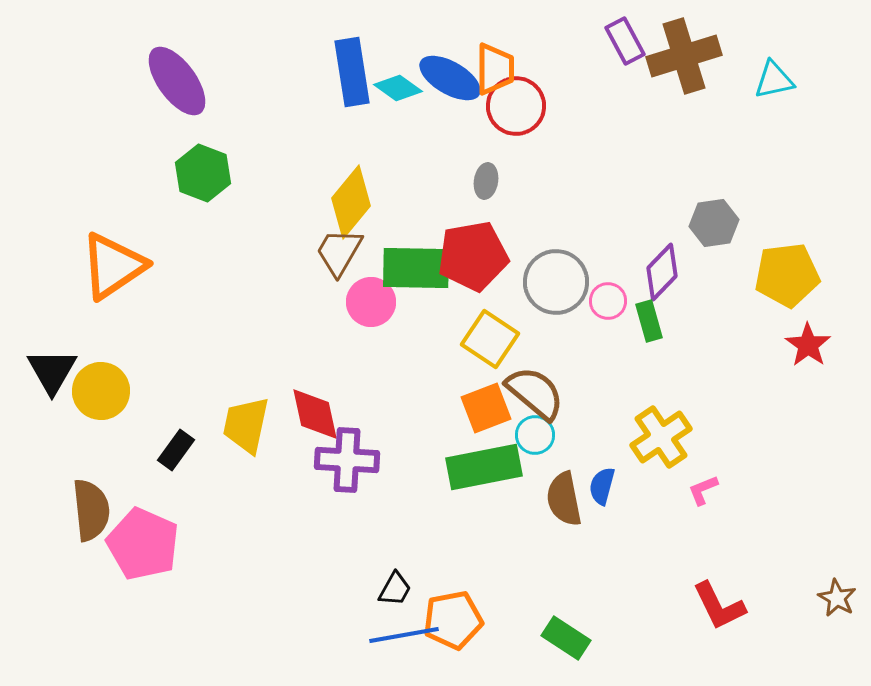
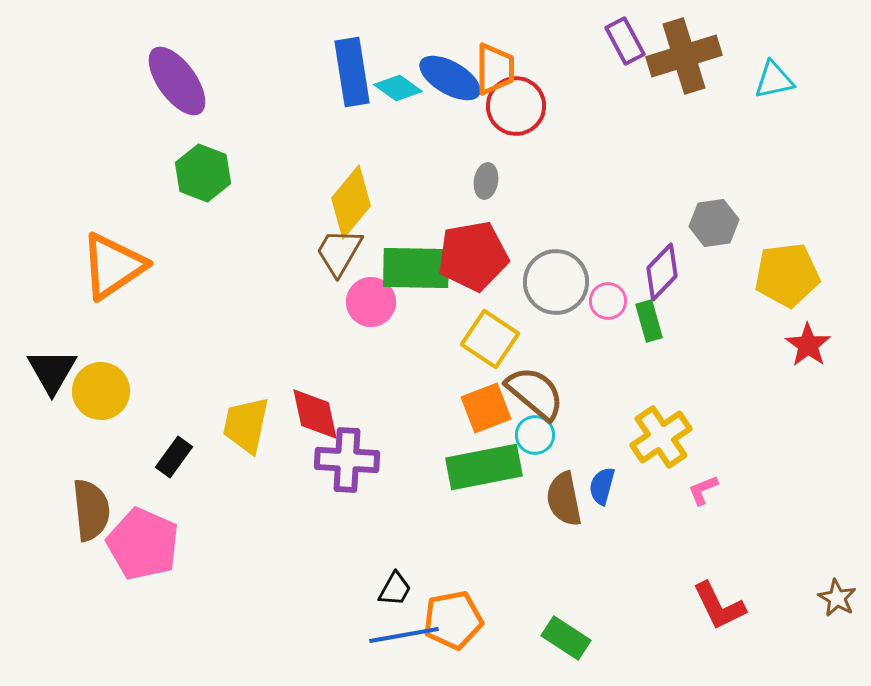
black rectangle at (176, 450): moved 2 px left, 7 px down
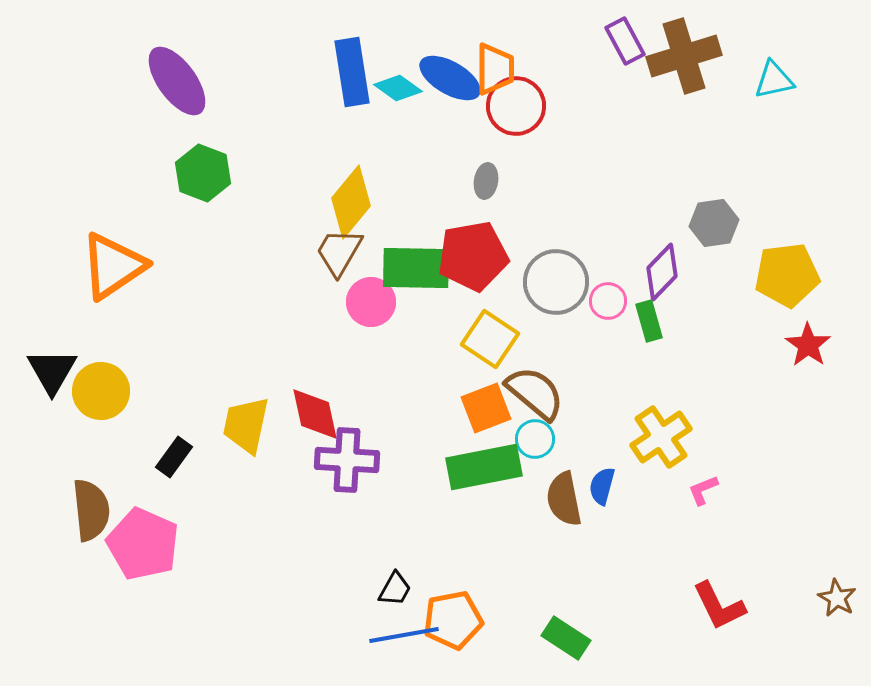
cyan circle at (535, 435): moved 4 px down
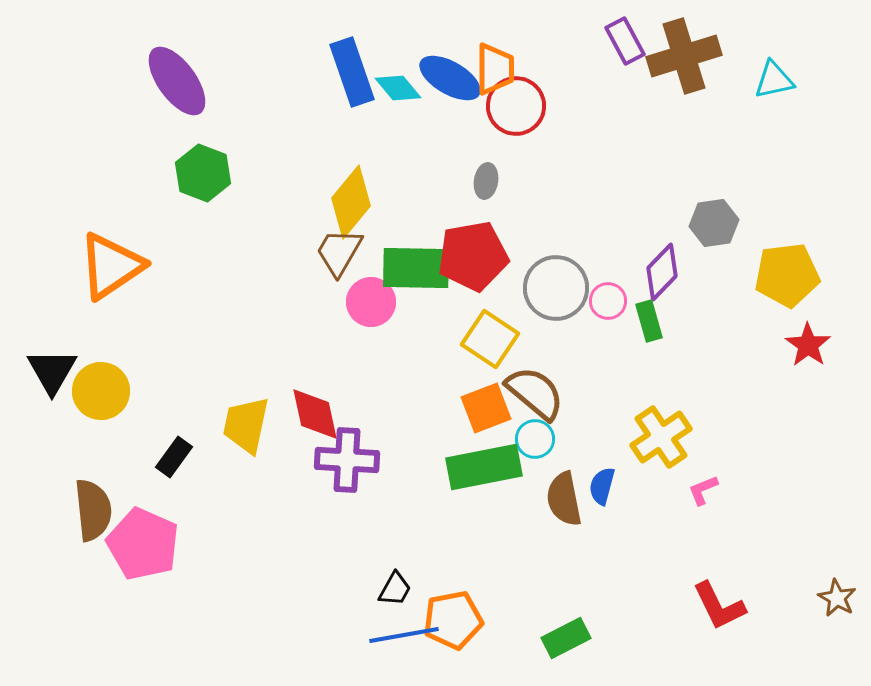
blue rectangle at (352, 72): rotated 10 degrees counterclockwise
cyan diamond at (398, 88): rotated 15 degrees clockwise
orange triangle at (113, 266): moved 2 px left
gray circle at (556, 282): moved 6 px down
brown semicircle at (91, 510): moved 2 px right
green rectangle at (566, 638): rotated 60 degrees counterclockwise
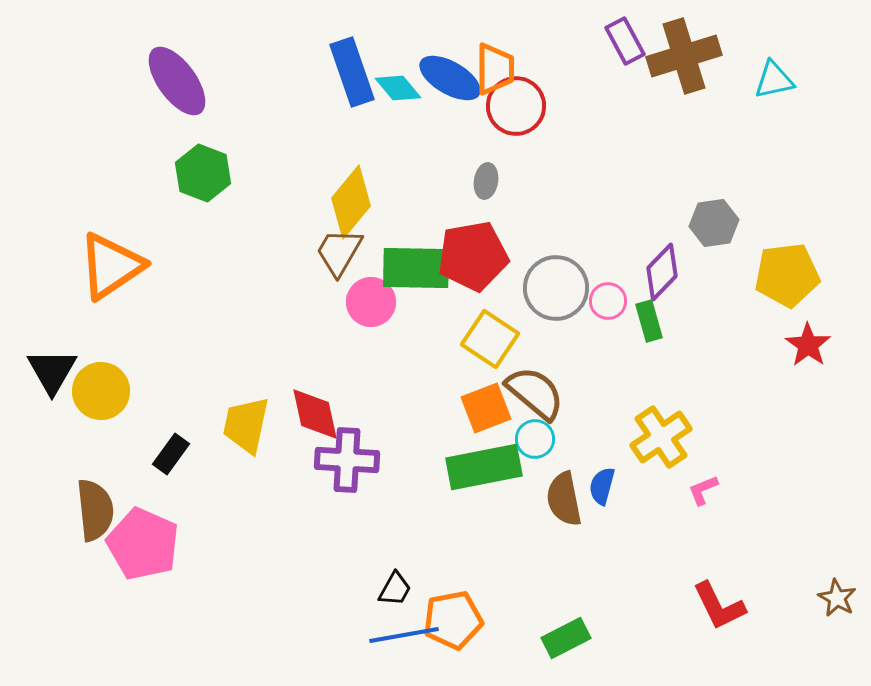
black rectangle at (174, 457): moved 3 px left, 3 px up
brown semicircle at (93, 510): moved 2 px right
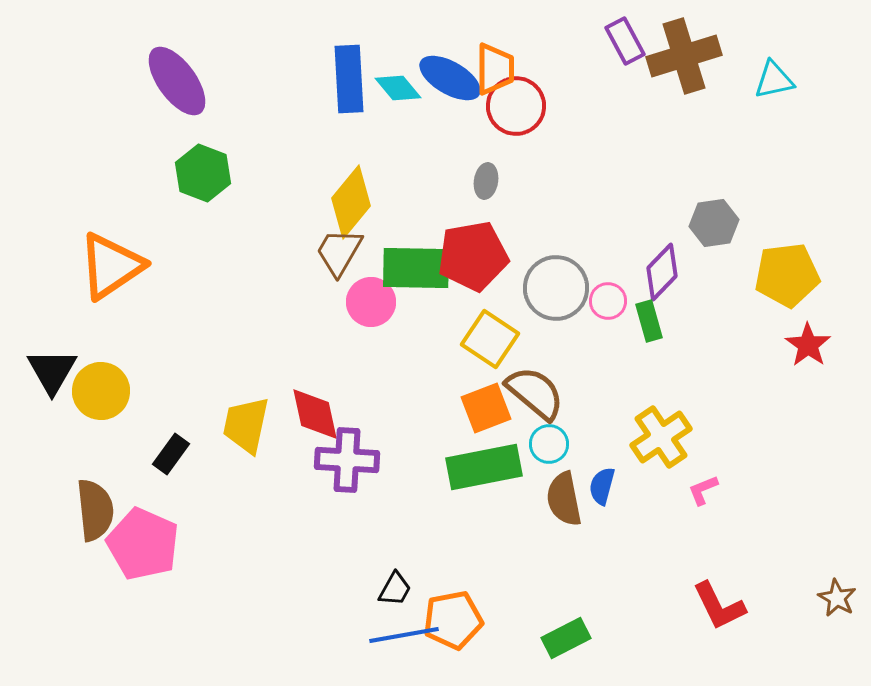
blue rectangle at (352, 72): moved 3 px left, 7 px down; rotated 16 degrees clockwise
cyan circle at (535, 439): moved 14 px right, 5 px down
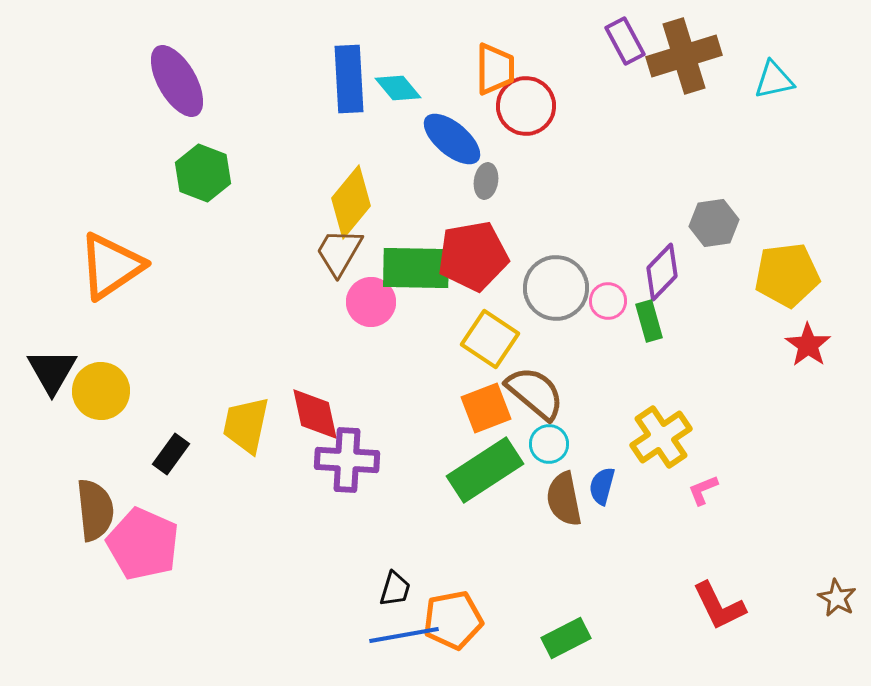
blue ellipse at (450, 78): moved 2 px right, 61 px down; rotated 10 degrees clockwise
purple ellipse at (177, 81): rotated 6 degrees clockwise
red circle at (516, 106): moved 10 px right
green rectangle at (484, 467): moved 1 px right, 3 px down; rotated 22 degrees counterclockwise
black trapezoid at (395, 589): rotated 12 degrees counterclockwise
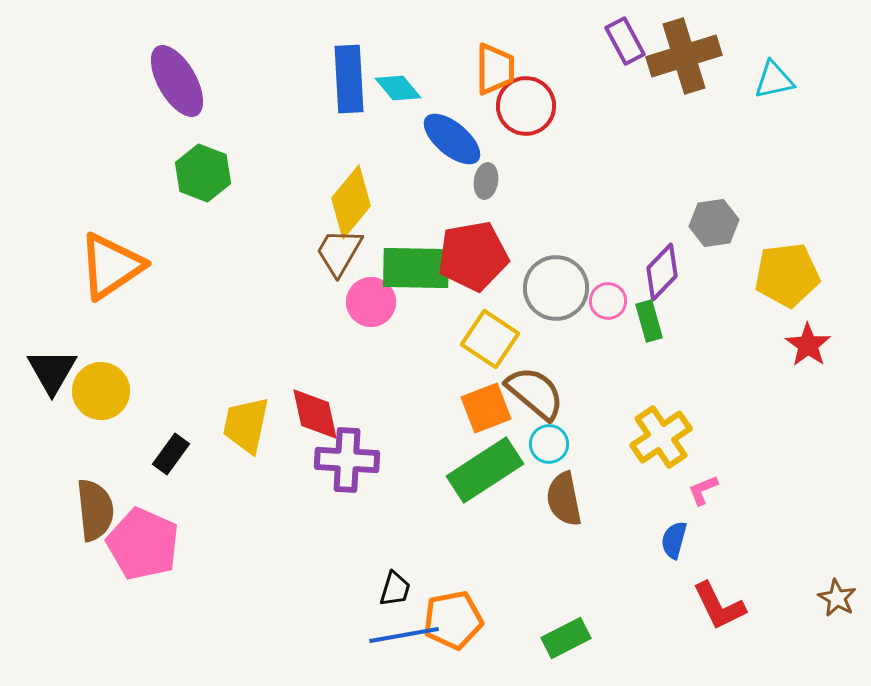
blue semicircle at (602, 486): moved 72 px right, 54 px down
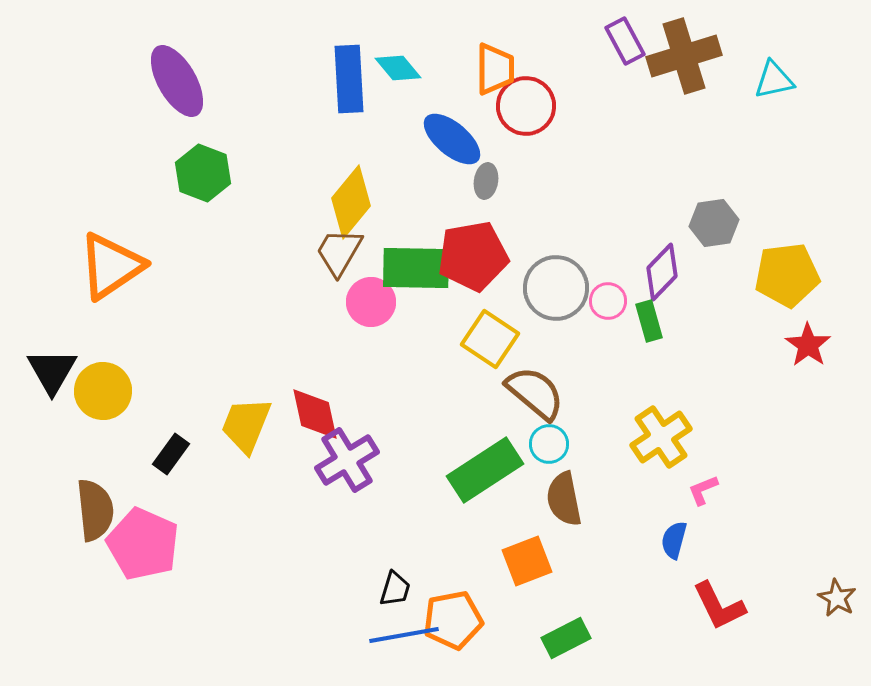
cyan diamond at (398, 88): moved 20 px up
yellow circle at (101, 391): moved 2 px right
orange square at (486, 408): moved 41 px right, 153 px down
yellow trapezoid at (246, 425): rotated 10 degrees clockwise
purple cross at (347, 460): rotated 34 degrees counterclockwise
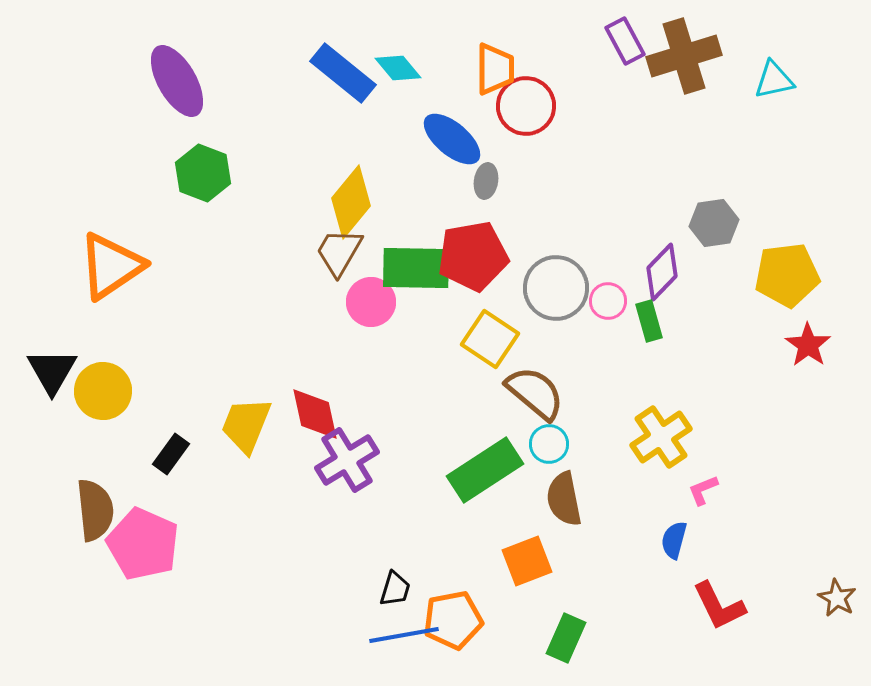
blue rectangle at (349, 79): moved 6 px left, 6 px up; rotated 48 degrees counterclockwise
green rectangle at (566, 638): rotated 39 degrees counterclockwise
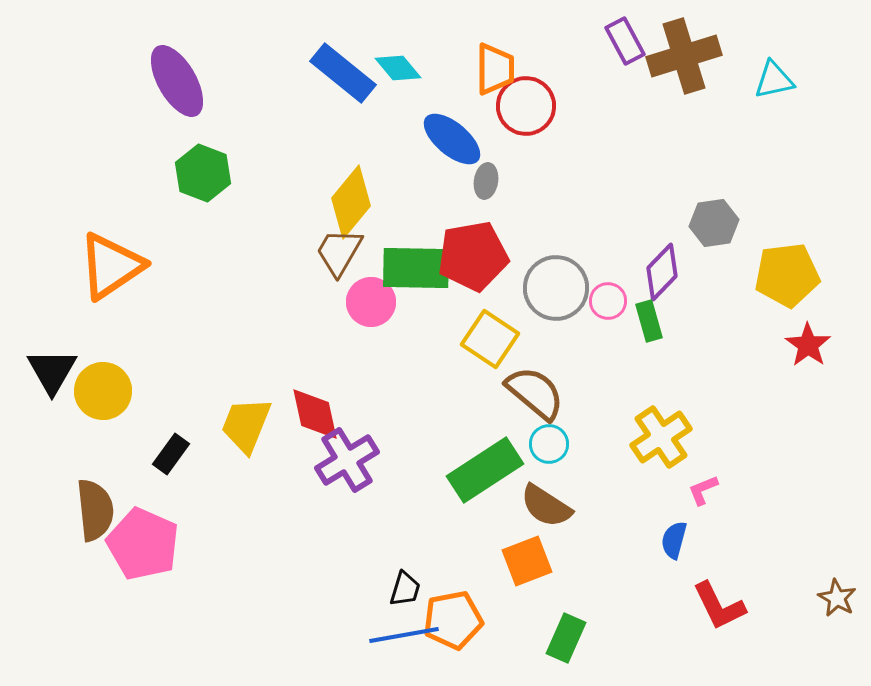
brown semicircle at (564, 499): moved 18 px left, 7 px down; rotated 46 degrees counterclockwise
black trapezoid at (395, 589): moved 10 px right
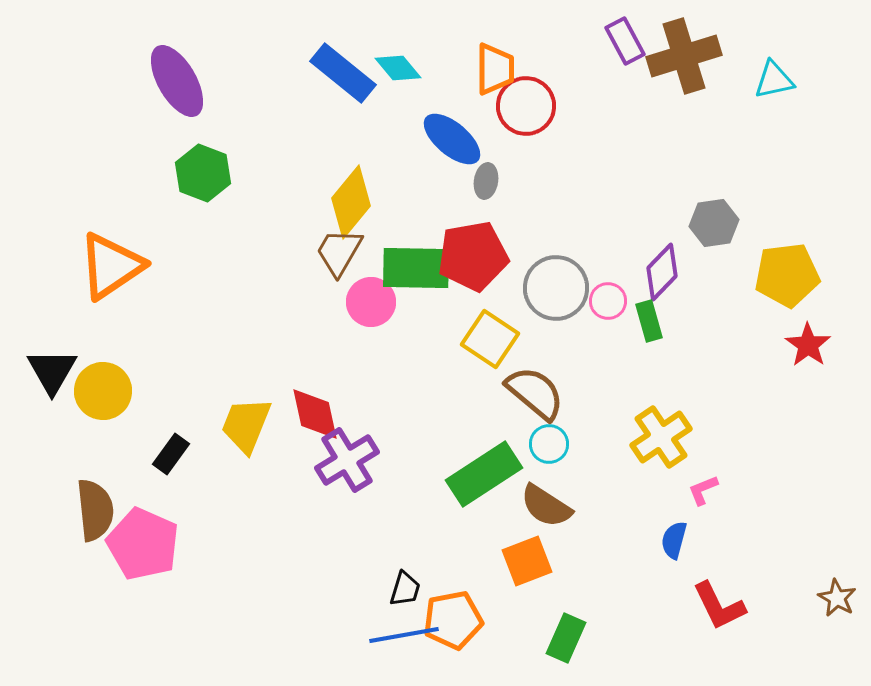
green rectangle at (485, 470): moved 1 px left, 4 px down
